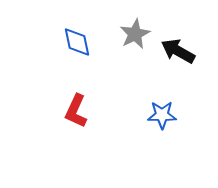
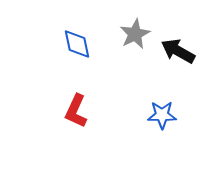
blue diamond: moved 2 px down
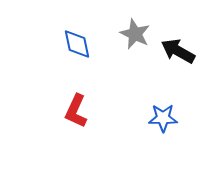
gray star: rotated 20 degrees counterclockwise
blue star: moved 1 px right, 3 px down
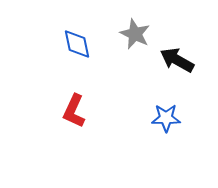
black arrow: moved 1 px left, 9 px down
red L-shape: moved 2 px left
blue star: moved 3 px right
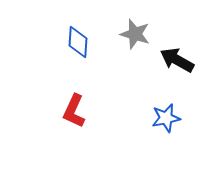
gray star: rotated 8 degrees counterclockwise
blue diamond: moved 1 px right, 2 px up; rotated 16 degrees clockwise
blue star: rotated 12 degrees counterclockwise
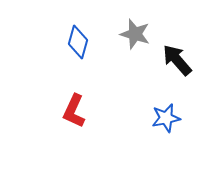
blue diamond: rotated 12 degrees clockwise
black arrow: rotated 20 degrees clockwise
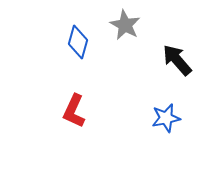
gray star: moved 10 px left, 9 px up; rotated 12 degrees clockwise
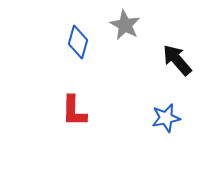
red L-shape: rotated 24 degrees counterclockwise
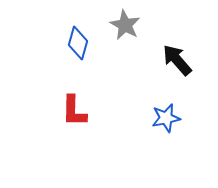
blue diamond: moved 1 px down
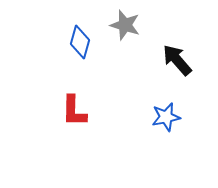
gray star: rotated 12 degrees counterclockwise
blue diamond: moved 2 px right, 1 px up
blue star: moved 1 px up
